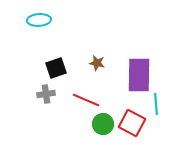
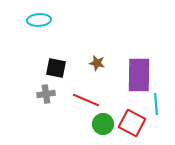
black square: rotated 30 degrees clockwise
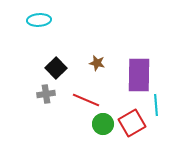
black square: rotated 35 degrees clockwise
cyan line: moved 1 px down
red square: rotated 32 degrees clockwise
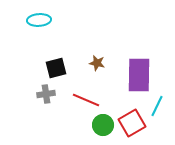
black square: rotated 30 degrees clockwise
cyan line: moved 1 px right, 1 px down; rotated 30 degrees clockwise
green circle: moved 1 px down
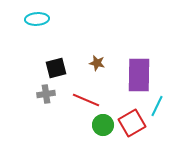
cyan ellipse: moved 2 px left, 1 px up
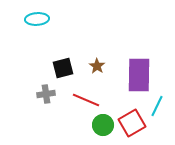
brown star: moved 3 px down; rotated 21 degrees clockwise
black square: moved 7 px right
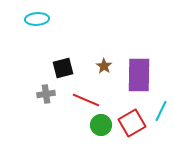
brown star: moved 7 px right
cyan line: moved 4 px right, 5 px down
green circle: moved 2 px left
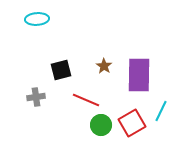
black square: moved 2 px left, 2 px down
gray cross: moved 10 px left, 3 px down
